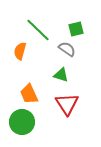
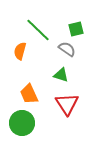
green circle: moved 1 px down
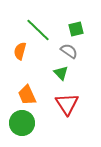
gray semicircle: moved 2 px right, 2 px down
green triangle: moved 2 px up; rotated 28 degrees clockwise
orange trapezoid: moved 2 px left, 1 px down
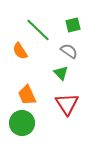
green square: moved 3 px left, 4 px up
orange semicircle: rotated 48 degrees counterclockwise
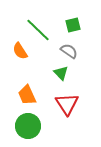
green circle: moved 6 px right, 3 px down
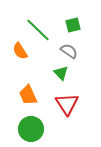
orange trapezoid: moved 1 px right
green circle: moved 3 px right, 3 px down
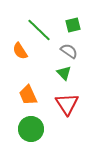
green line: moved 1 px right
green triangle: moved 3 px right
